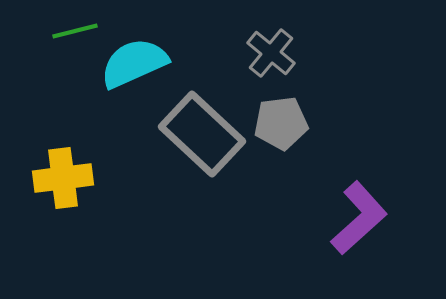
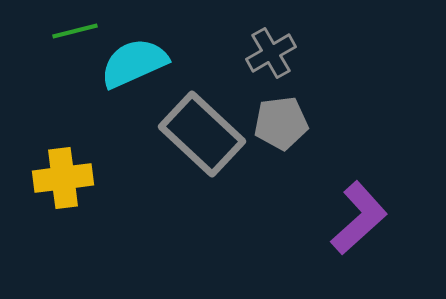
gray cross: rotated 21 degrees clockwise
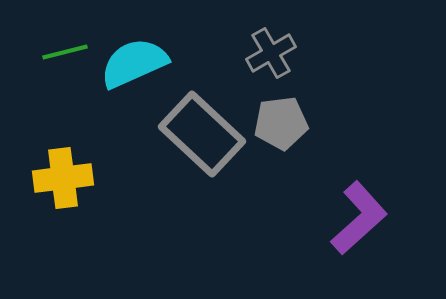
green line: moved 10 px left, 21 px down
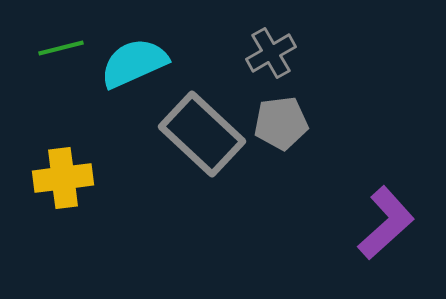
green line: moved 4 px left, 4 px up
purple L-shape: moved 27 px right, 5 px down
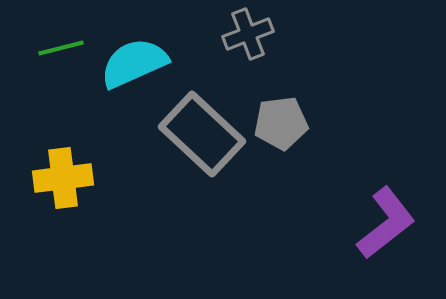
gray cross: moved 23 px left, 19 px up; rotated 9 degrees clockwise
purple L-shape: rotated 4 degrees clockwise
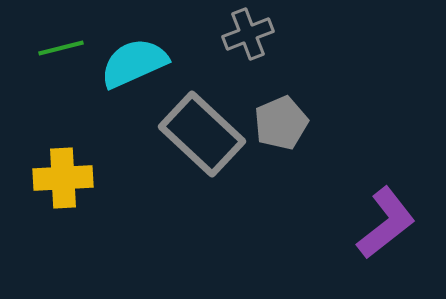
gray pentagon: rotated 16 degrees counterclockwise
yellow cross: rotated 4 degrees clockwise
